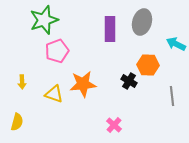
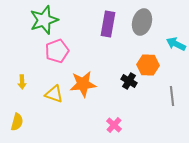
purple rectangle: moved 2 px left, 5 px up; rotated 10 degrees clockwise
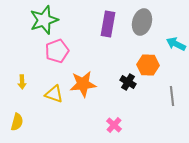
black cross: moved 1 px left, 1 px down
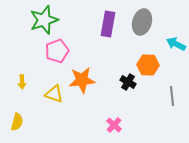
orange star: moved 1 px left, 4 px up
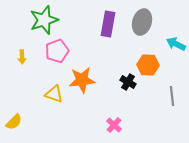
yellow arrow: moved 25 px up
yellow semicircle: moved 3 px left; rotated 30 degrees clockwise
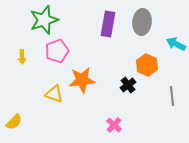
gray ellipse: rotated 10 degrees counterclockwise
orange hexagon: moved 1 px left; rotated 20 degrees clockwise
black cross: moved 3 px down; rotated 21 degrees clockwise
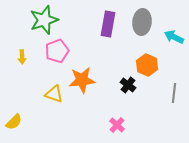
cyan arrow: moved 2 px left, 7 px up
black cross: rotated 14 degrees counterclockwise
gray line: moved 2 px right, 3 px up; rotated 12 degrees clockwise
pink cross: moved 3 px right
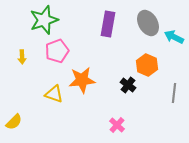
gray ellipse: moved 6 px right, 1 px down; rotated 35 degrees counterclockwise
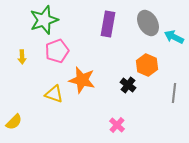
orange star: rotated 20 degrees clockwise
